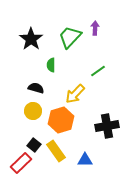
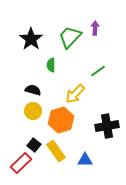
black semicircle: moved 3 px left, 2 px down
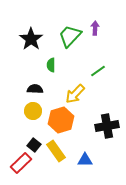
green trapezoid: moved 1 px up
black semicircle: moved 2 px right, 1 px up; rotated 14 degrees counterclockwise
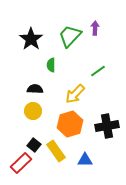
orange hexagon: moved 9 px right, 4 px down
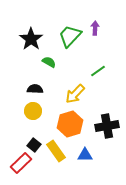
green semicircle: moved 2 px left, 3 px up; rotated 120 degrees clockwise
blue triangle: moved 5 px up
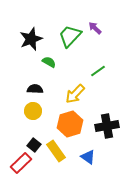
purple arrow: rotated 48 degrees counterclockwise
black star: rotated 15 degrees clockwise
blue triangle: moved 3 px right, 2 px down; rotated 35 degrees clockwise
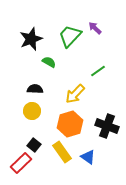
yellow circle: moved 1 px left
black cross: rotated 30 degrees clockwise
yellow rectangle: moved 6 px right, 1 px down
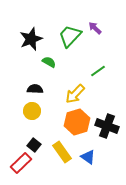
orange hexagon: moved 7 px right, 2 px up
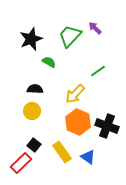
orange hexagon: moved 1 px right; rotated 20 degrees counterclockwise
